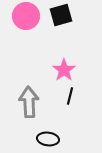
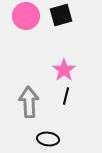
black line: moved 4 px left
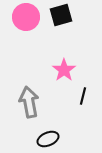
pink circle: moved 1 px down
black line: moved 17 px right
gray arrow: rotated 8 degrees counterclockwise
black ellipse: rotated 30 degrees counterclockwise
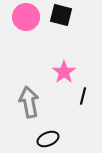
black square: rotated 30 degrees clockwise
pink star: moved 2 px down
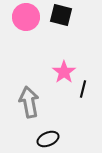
black line: moved 7 px up
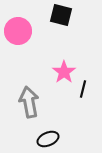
pink circle: moved 8 px left, 14 px down
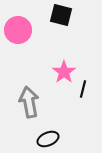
pink circle: moved 1 px up
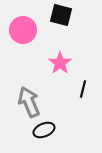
pink circle: moved 5 px right
pink star: moved 4 px left, 9 px up
gray arrow: rotated 12 degrees counterclockwise
black ellipse: moved 4 px left, 9 px up
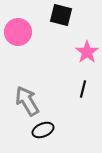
pink circle: moved 5 px left, 2 px down
pink star: moved 27 px right, 11 px up
gray arrow: moved 2 px left, 1 px up; rotated 8 degrees counterclockwise
black ellipse: moved 1 px left
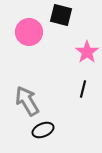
pink circle: moved 11 px right
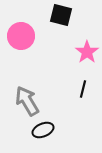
pink circle: moved 8 px left, 4 px down
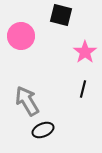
pink star: moved 2 px left
